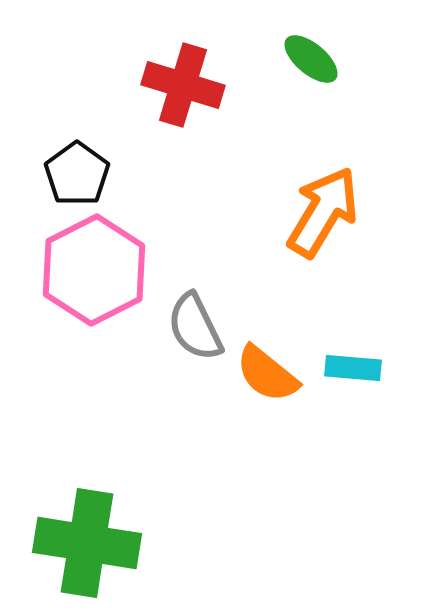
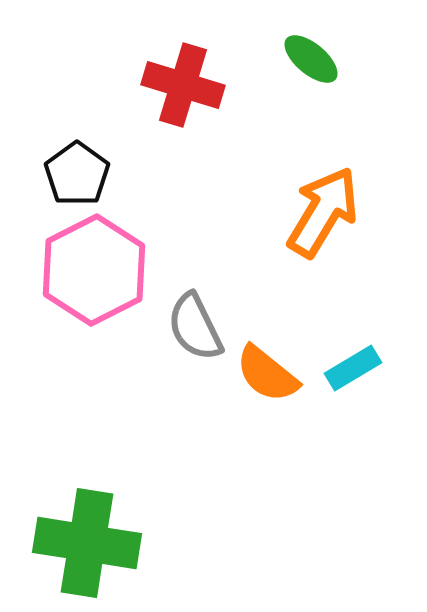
cyan rectangle: rotated 36 degrees counterclockwise
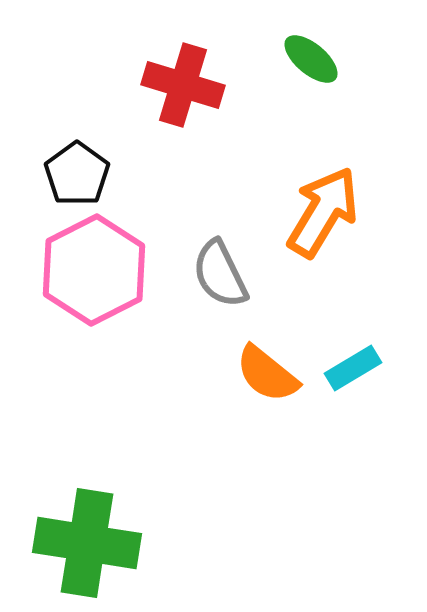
gray semicircle: moved 25 px right, 53 px up
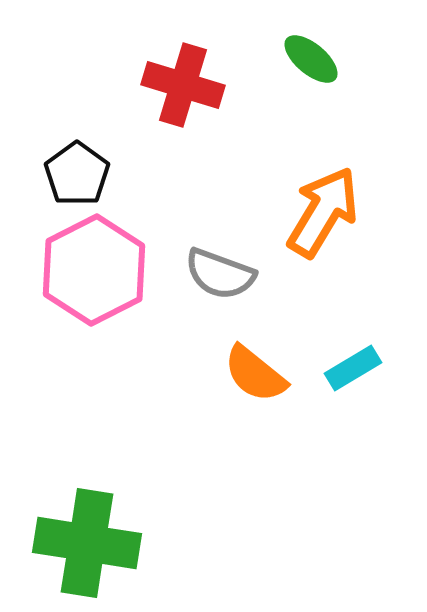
gray semicircle: rotated 44 degrees counterclockwise
orange semicircle: moved 12 px left
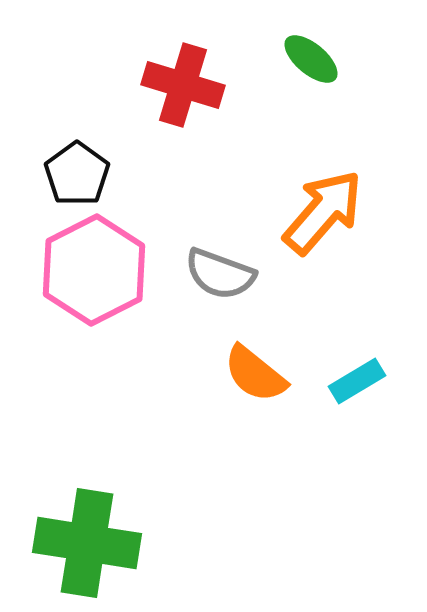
orange arrow: rotated 10 degrees clockwise
cyan rectangle: moved 4 px right, 13 px down
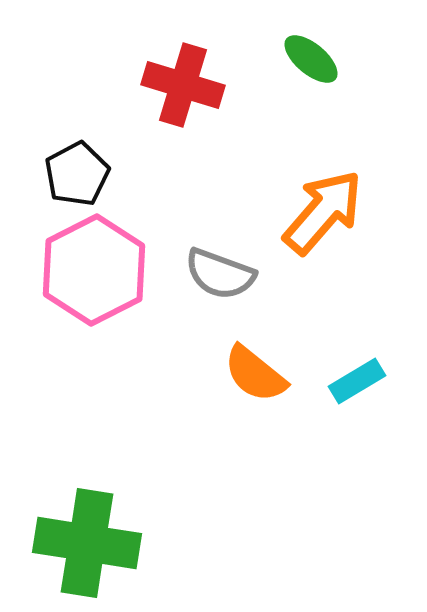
black pentagon: rotated 8 degrees clockwise
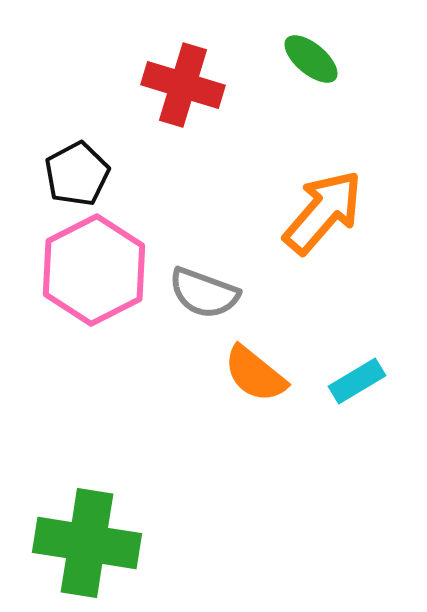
gray semicircle: moved 16 px left, 19 px down
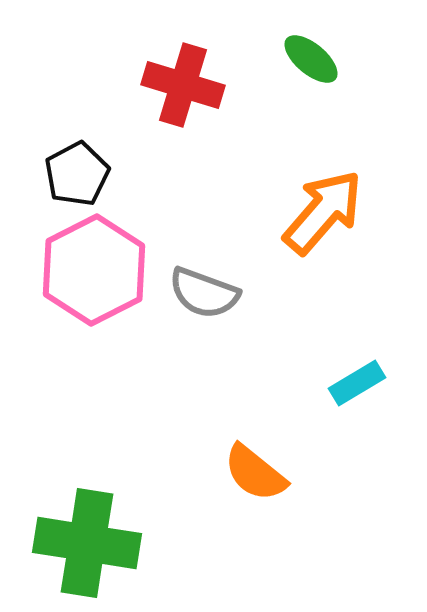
orange semicircle: moved 99 px down
cyan rectangle: moved 2 px down
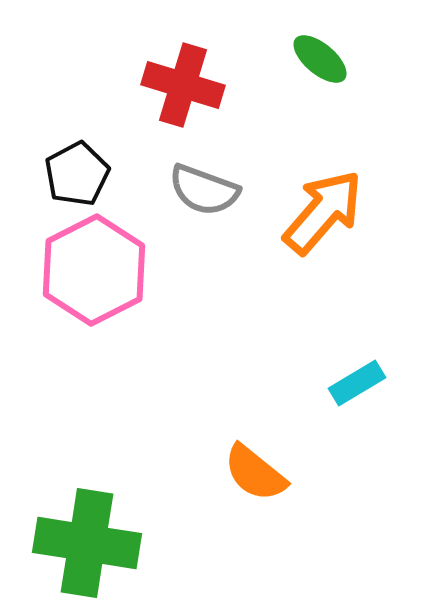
green ellipse: moved 9 px right
gray semicircle: moved 103 px up
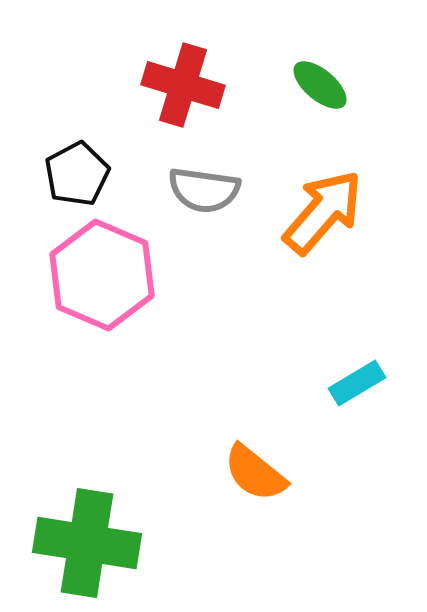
green ellipse: moved 26 px down
gray semicircle: rotated 12 degrees counterclockwise
pink hexagon: moved 8 px right, 5 px down; rotated 10 degrees counterclockwise
